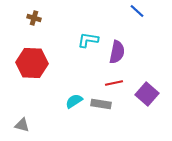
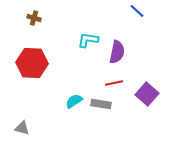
gray triangle: moved 3 px down
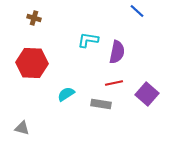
cyan semicircle: moved 8 px left, 7 px up
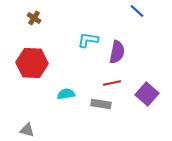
brown cross: rotated 16 degrees clockwise
red line: moved 2 px left
cyan semicircle: rotated 24 degrees clockwise
gray triangle: moved 5 px right, 2 px down
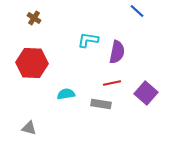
purple square: moved 1 px left, 1 px up
gray triangle: moved 2 px right, 2 px up
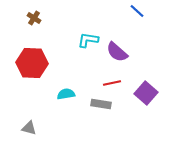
purple semicircle: rotated 120 degrees clockwise
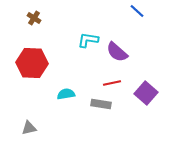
gray triangle: rotated 28 degrees counterclockwise
